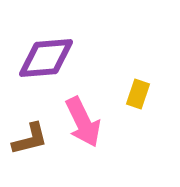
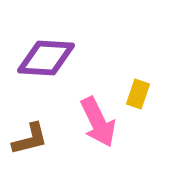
purple diamond: rotated 8 degrees clockwise
pink arrow: moved 15 px right
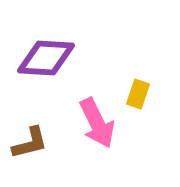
pink arrow: moved 1 px left, 1 px down
brown L-shape: moved 4 px down
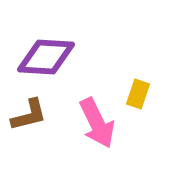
purple diamond: moved 1 px up
brown L-shape: moved 1 px left, 28 px up
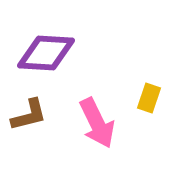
purple diamond: moved 4 px up
yellow rectangle: moved 11 px right, 4 px down
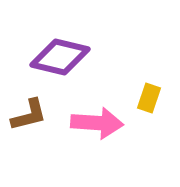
purple diamond: moved 14 px right, 4 px down; rotated 10 degrees clockwise
pink arrow: rotated 60 degrees counterclockwise
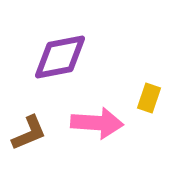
purple diamond: rotated 24 degrees counterclockwise
brown L-shape: moved 18 px down; rotated 9 degrees counterclockwise
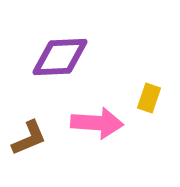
purple diamond: rotated 8 degrees clockwise
brown L-shape: moved 5 px down
